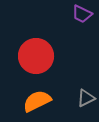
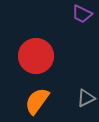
orange semicircle: rotated 28 degrees counterclockwise
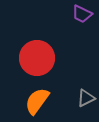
red circle: moved 1 px right, 2 px down
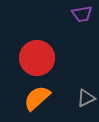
purple trapezoid: rotated 35 degrees counterclockwise
orange semicircle: moved 3 px up; rotated 12 degrees clockwise
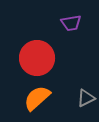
purple trapezoid: moved 11 px left, 9 px down
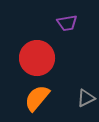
purple trapezoid: moved 4 px left
orange semicircle: rotated 8 degrees counterclockwise
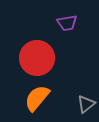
gray triangle: moved 6 px down; rotated 12 degrees counterclockwise
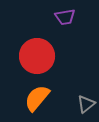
purple trapezoid: moved 2 px left, 6 px up
red circle: moved 2 px up
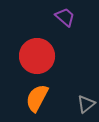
purple trapezoid: rotated 130 degrees counterclockwise
orange semicircle: rotated 12 degrees counterclockwise
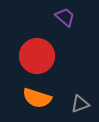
orange semicircle: rotated 100 degrees counterclockwise
gray triangle: moved 6 px left; rotated 18 degrees clockwise
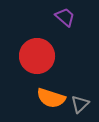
orange semicircle: moved 14 px right
gray triangle: rotated 24 degrees counterclockwise
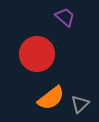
red circle: moved 2 px up
orange semicircle: rotated 56 degrees counterclockwise
